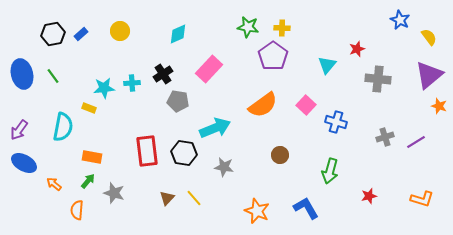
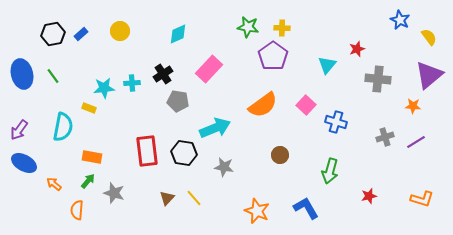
orange star at (439, 106): moved 26 px left; rotated 14 degrees counterclockwise
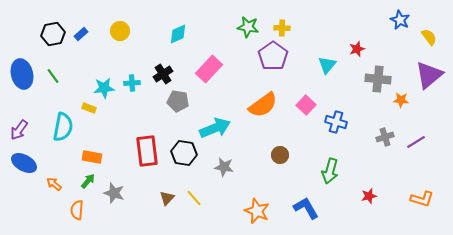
orange star at (413, 106): moved 12 px left, 6 px up
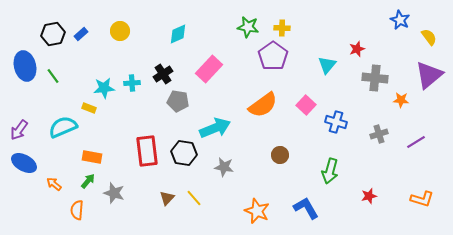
blue ellipse at (22, 74): moved 3 px right, 8 px up
gray cross at (378, 79): moved 3 px left, 1 px up
cyan semicircle at (63, 127): rotated 124 degrees counterclockwise
gray cross at (385, 137): moved 6 px left, 3 px up
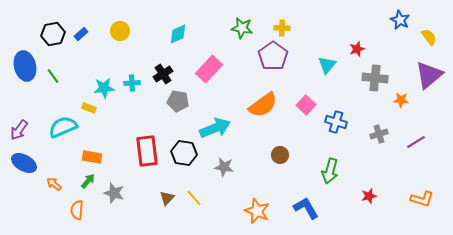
green star at (248, 27): moved 6 px left, 1 px down
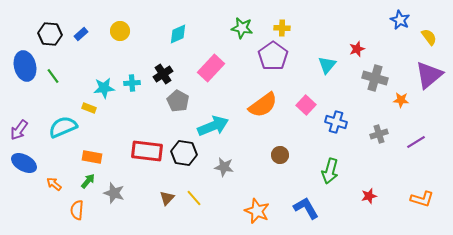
black hexagon at (53, 34): moved 3 px left; rotated 15 degrees clockwise
pink rectangle at (209, 69): moved 2 px right, 1 px up
gray cross at (375, 78): rotated 10 degrees clockwise
gray pentagon at (178, 101): rotated 20 degrees clockwise
cyan arrow at (215, 128): moved 2 px left, 2 px up
red rectangle at (147, 151): rotated 76 degrees counterclockwise
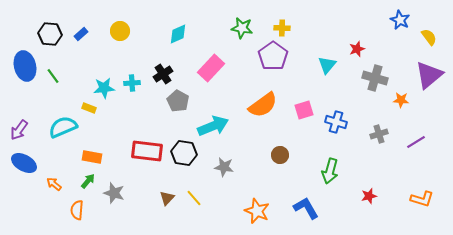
pink square at (306, 105): moved 2 px left, 5 px down; rotated 30 degrees clockwise
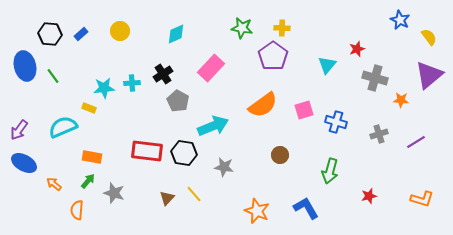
cyan diamond at (178, 34): moved 2 px left
yellow line at (194, 198): moved 4 px up
